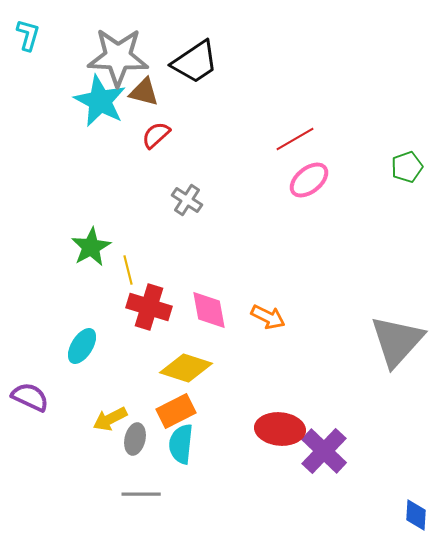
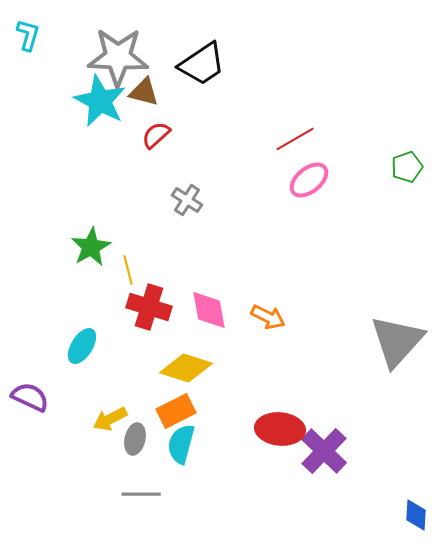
black trapezoid: moved 7 px right, 2 px down
cyan semicircle: rotated 9 degrees clockwise
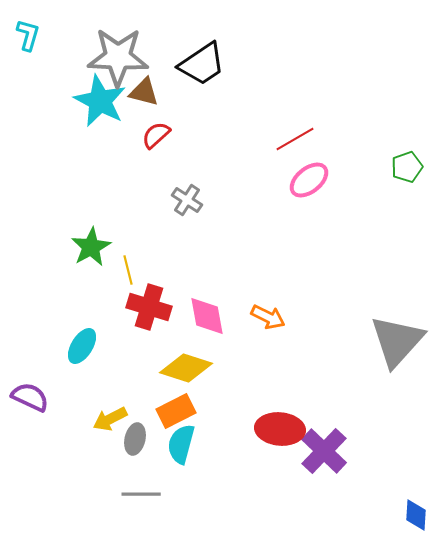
pink diamond: moved 2 px left, 6 px down
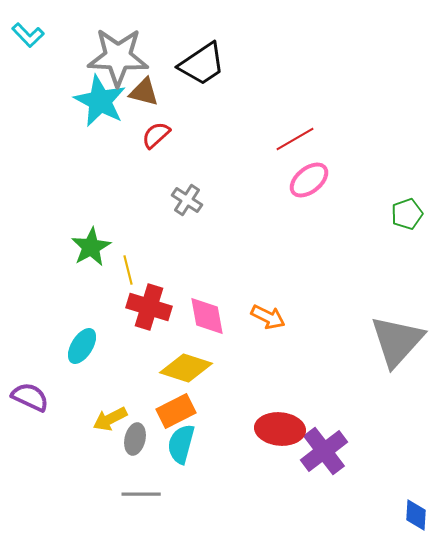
cyan L-shape: rotated 120 degrees clockwise
green pentagon: moved 47 px down
purple cross: rotated 9 degrees clockwise
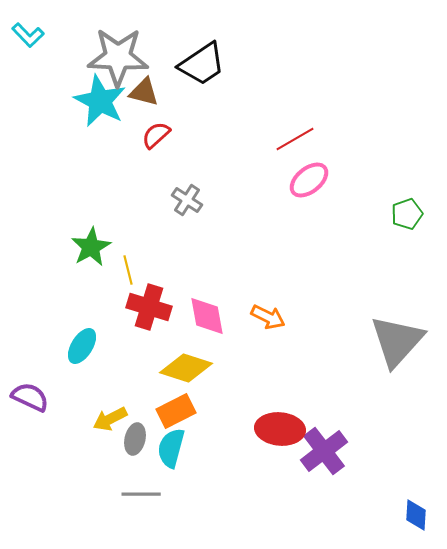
cyan semicircle: moved 10 px left, 4 px down
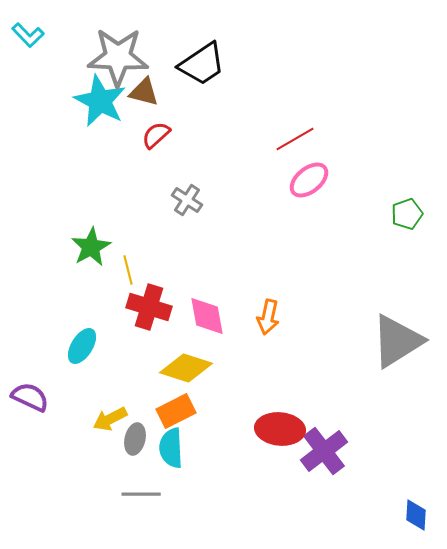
orange arrow: rotated 76 degrees clockwise
gray triangle: rotated 16 degrees clockwise
cyan semicircle: rotated 18 degrees counterclockwise
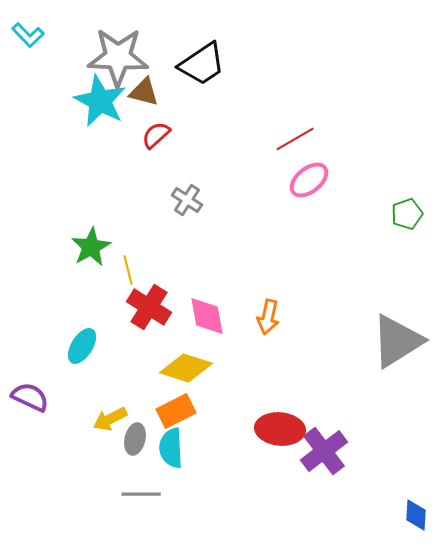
red cross: rotated 15 degrees clockwise
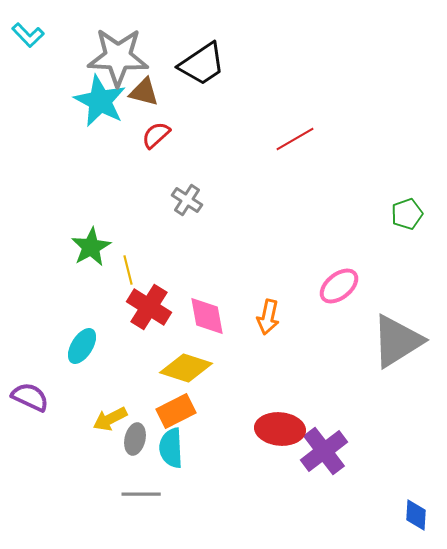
pink ellipse: moved 30 px right, 106 px down
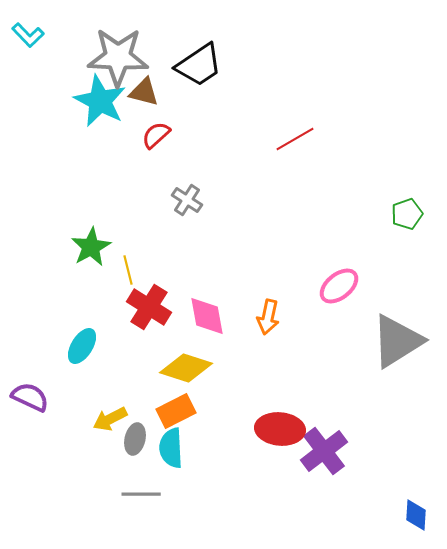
black trapezoid: moved 3 px left, 1 px down
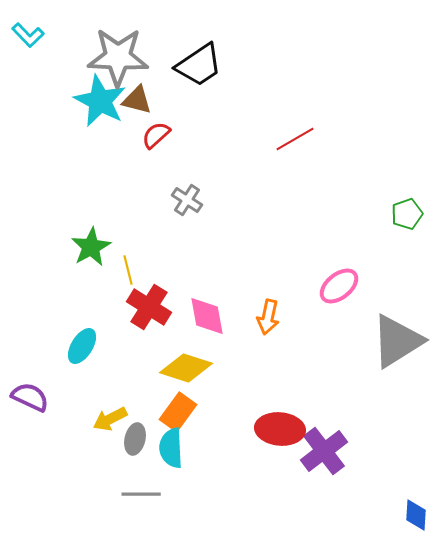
brown triangle: moved 7 px left, 8 px down
orange rectangle: moved 2 px right, 1 px down; rotated 27 degrees counterclockwise
